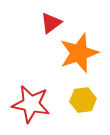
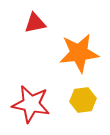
red triangle: moved 16 px left; rotated 25 degrees clockwise
orange star: rotated 12 degrees clockwise
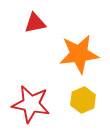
orange star: moved 1 px down
yellow hexagon: rotated 15 degrees counterclockwise
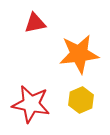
yellow hexagon: moved 2 px left
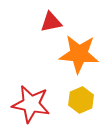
red triangle: moved 16 px right, 1 px up
orange star: rotated 12 degrees clockwise
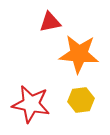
red triangle: moved 1 px left
yellow hexagon: rotated 15 degrees clockwise
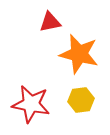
orange star: rotated 9 degrees clockwise
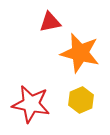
orange star: moved 1 px right, 1 px up
yellow hexagon: rotated 15 degrees counterclockwise
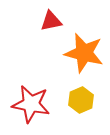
red triangle: moved 1 px right, 1 px up
orange star: moved 4 px right
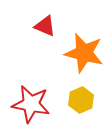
red triangle: moved 6 px left, 5 px down; rotated 35 degrees clockwise
